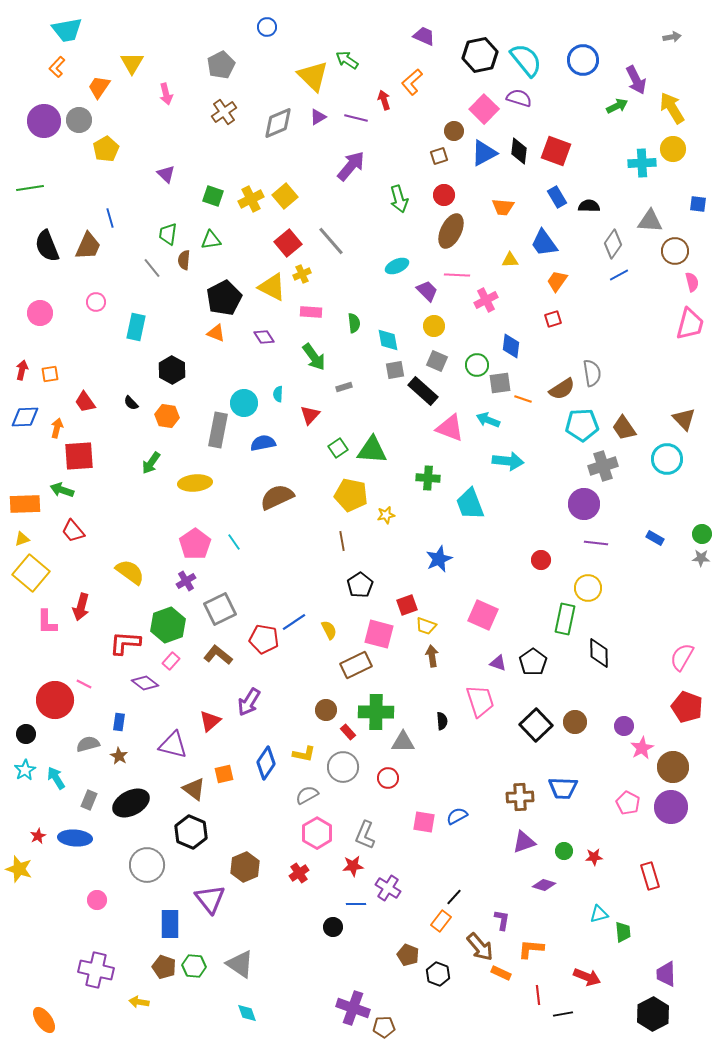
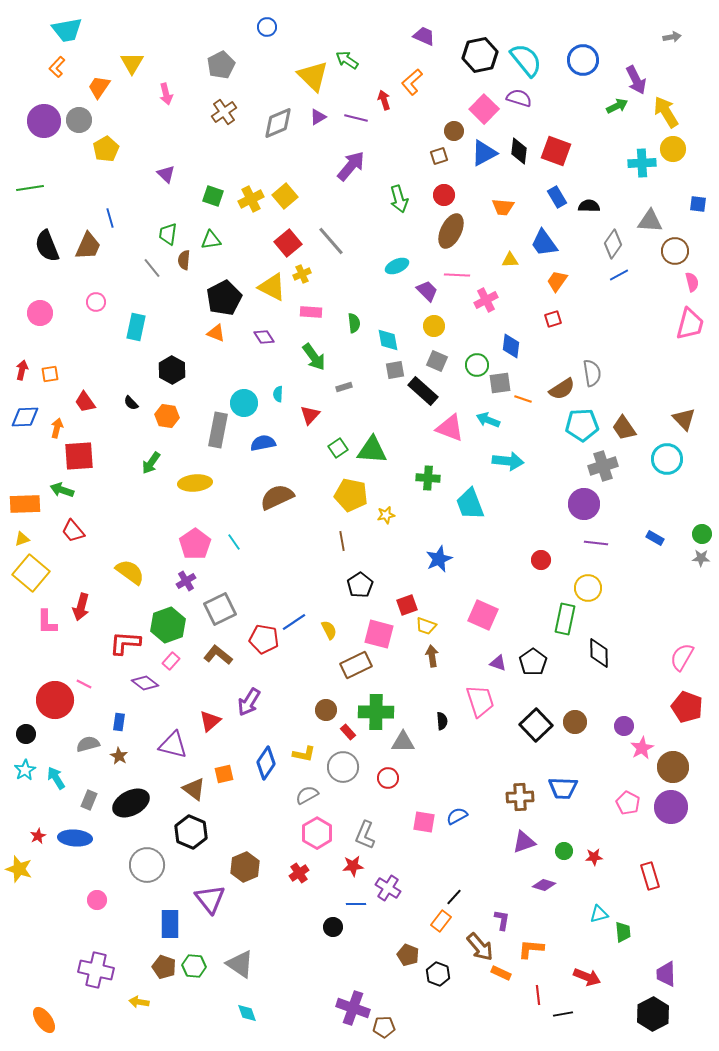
yellow arrow at (672, 108): moved 6 px left, 4 px down
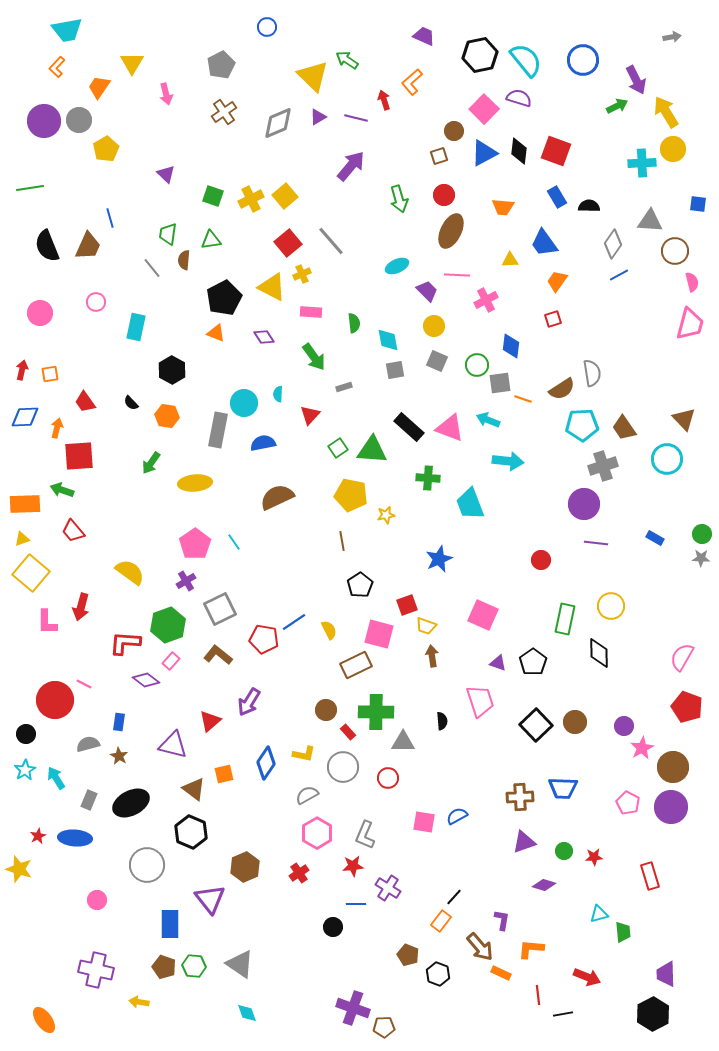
black rectangle at (423, 391): moved 14 px left, 36 px down
yellow circle at (588, 588): moved 23 px right, 18 px down
purple diamond at (145, 683): moved 1 px right, 3 px up
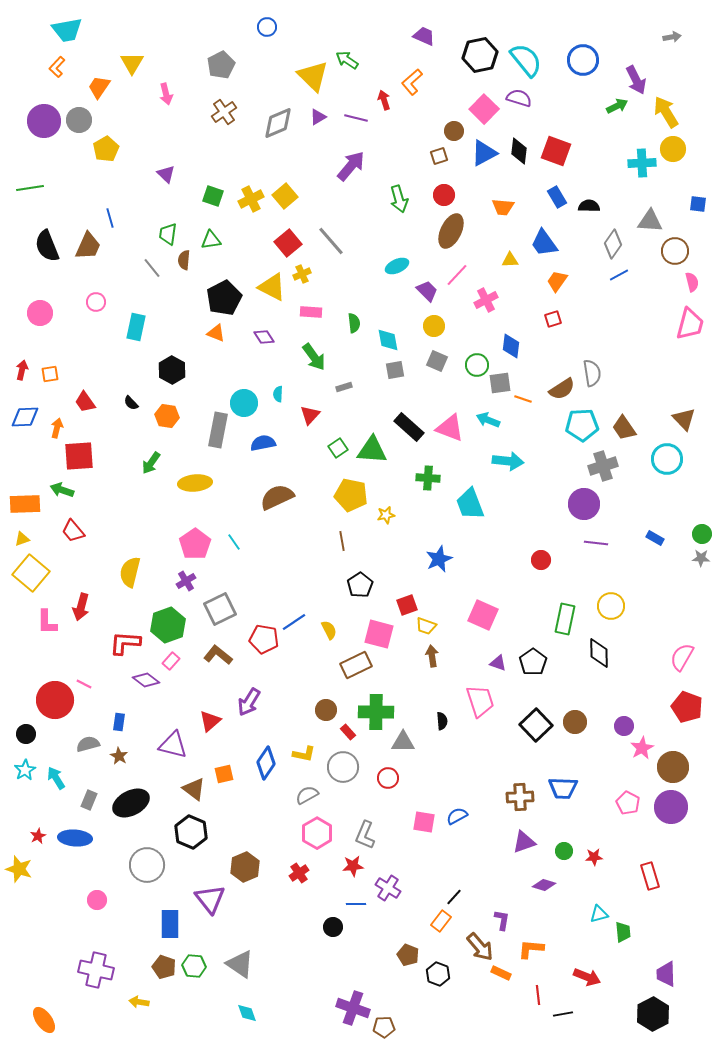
pink line at (457, 275): rotated 50 degrees counterclockwise
yellow semicircle at (130, 572): rotated 112 degrees counterclockwise
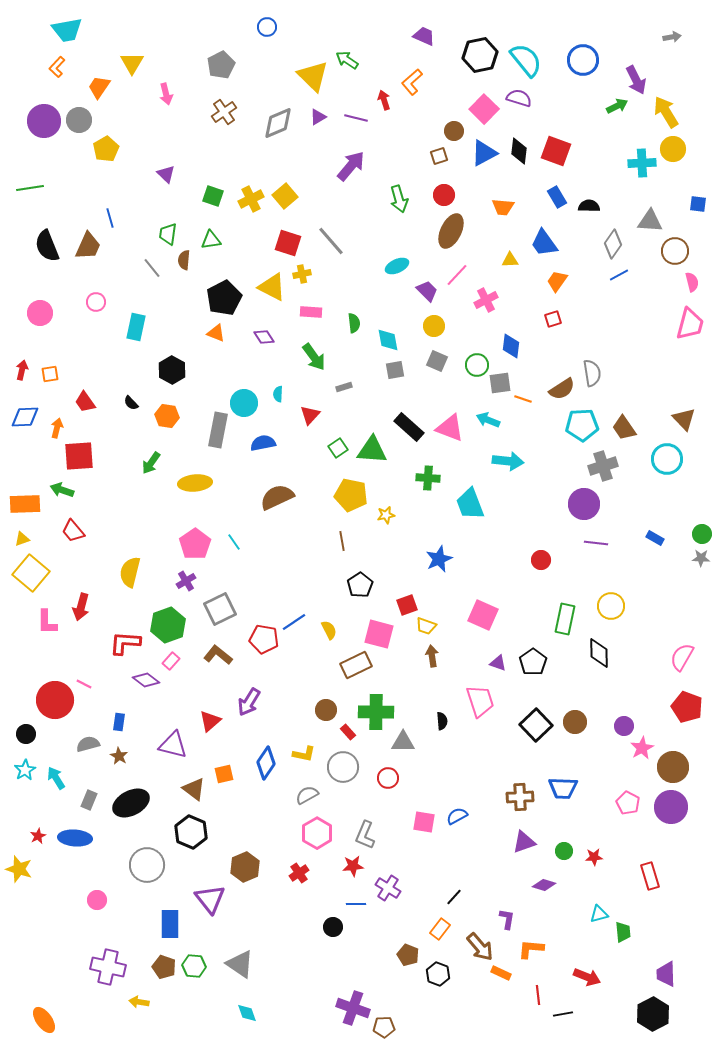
red square at (288, 243): rotated 32 degrees counterclockwise
yellow cross at (302, 274): rotated 12 degrees clockwise
purple L-shape at (502, 920): moved 5 px right, 1 px up
orange rectangle at (441, 921): moved 1 px left, 8 px down
purple cross at (96, 970): moved 12 px right, 3 px up
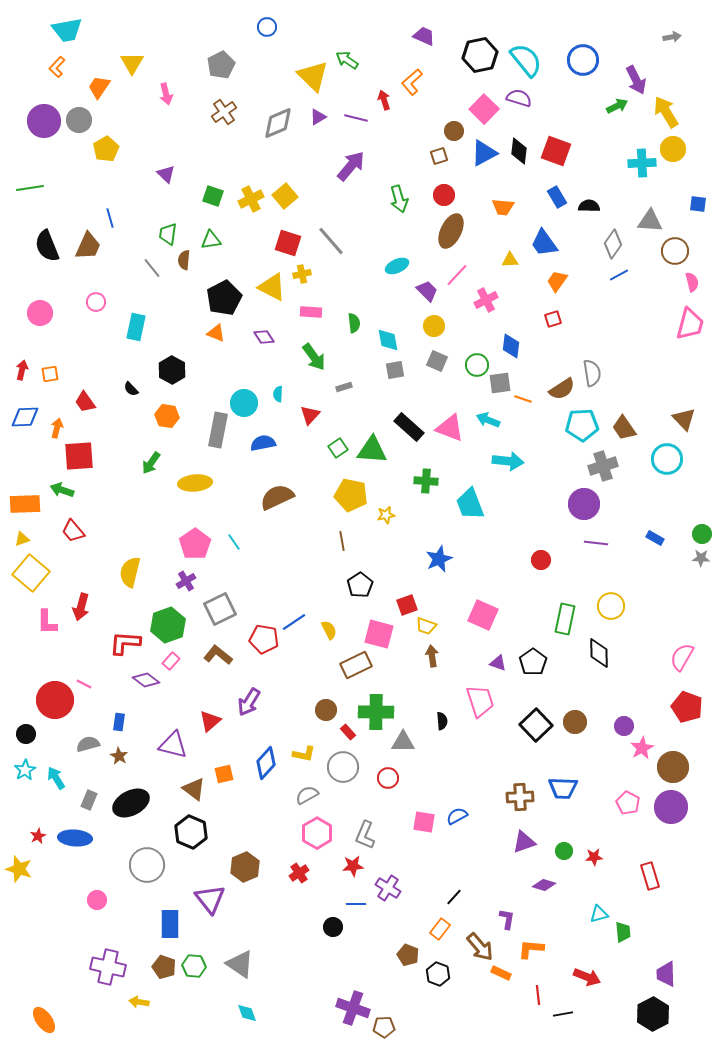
black semicircle at (131, 403): moved 14 px up
green cross at (428, 478): moved 2 px left, 3 px down
blue diamond at (266, 763): rotated 8 degrees clockwise
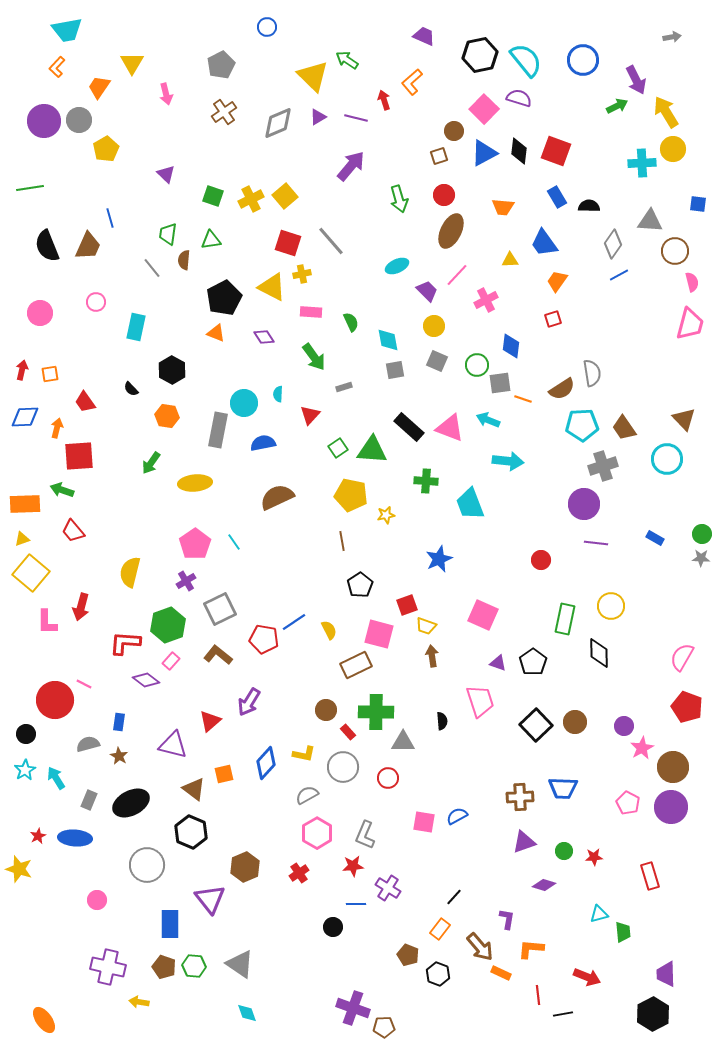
green semicircle at (354, 323): moved 3 px left, 1 px up; rotated 18 degrees counterclockwise
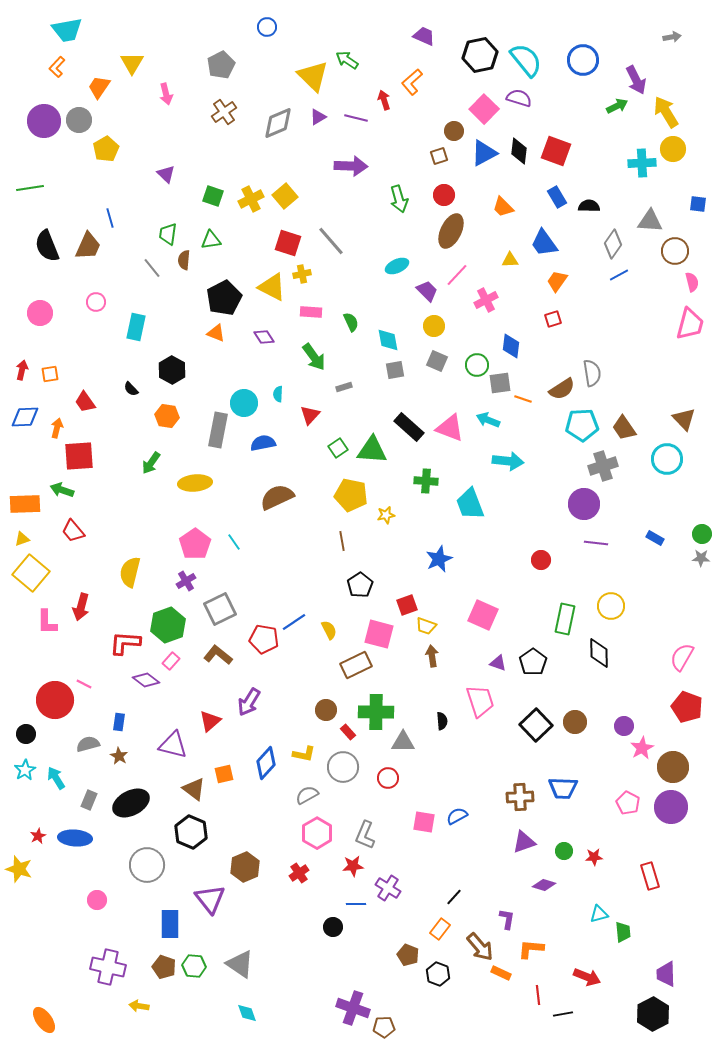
purple arrow at (351, 166): rotated 52 degrees clockwise
orange trapezoid at (503, 207): rotated 40 degrees clockwise
yellow arrow at (139, 1002): moved 4 px down
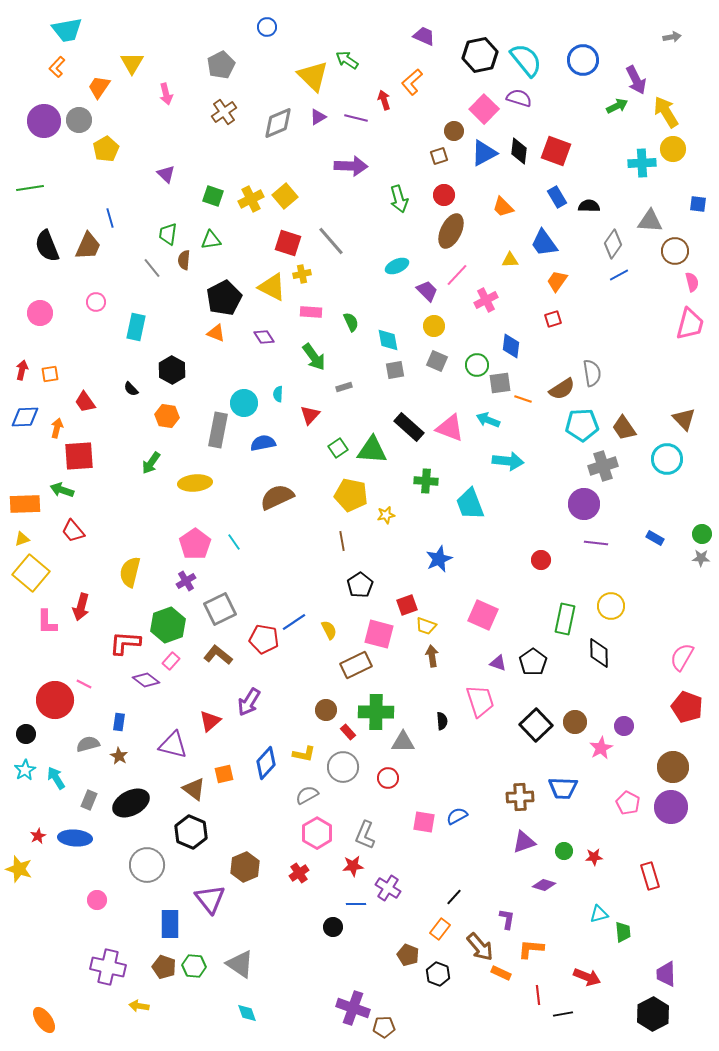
pink star at (642, 748): moved 41 px left
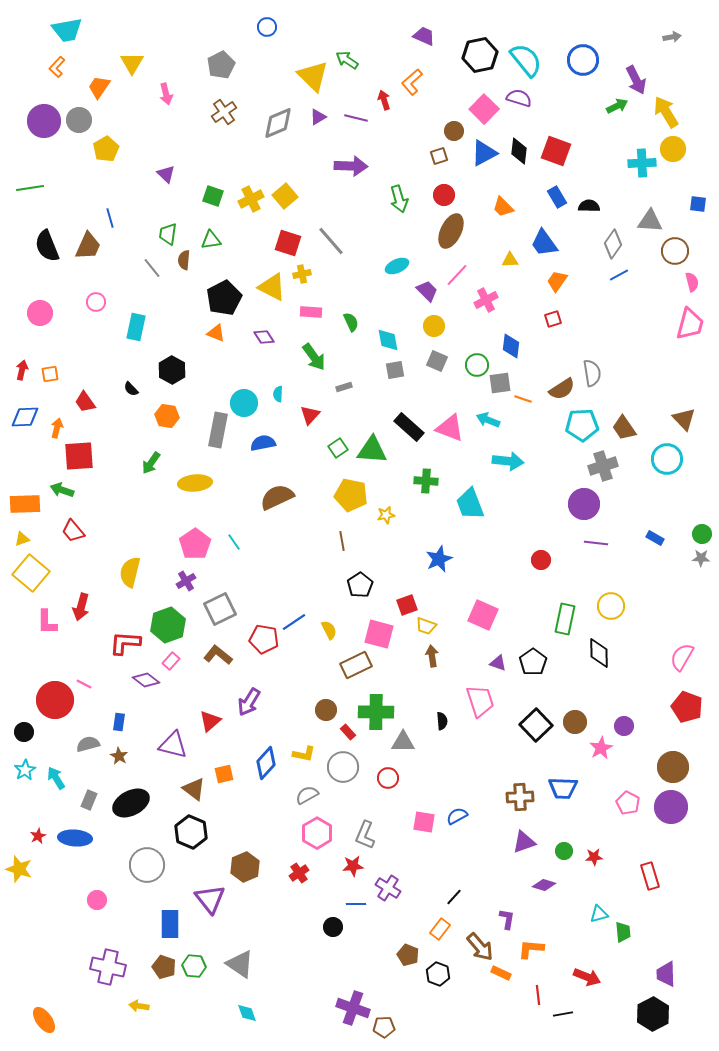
black circle at (26, 734): moved 2 px left, 2 px up
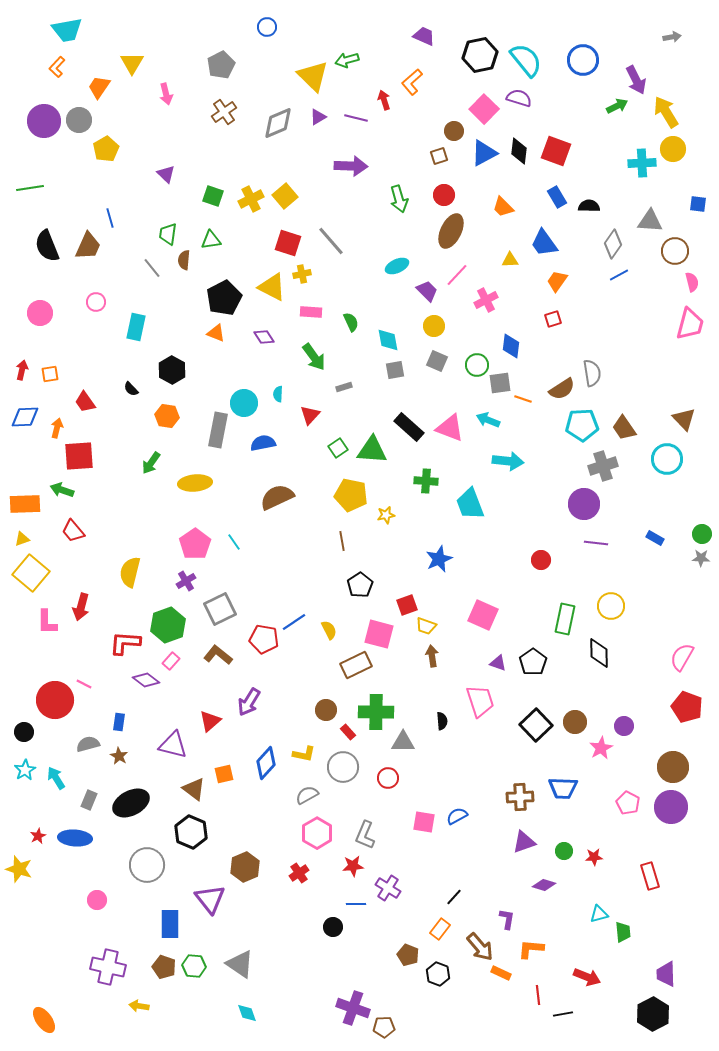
green arrow at (347, 60): rotated 50 degrees counterclockwise
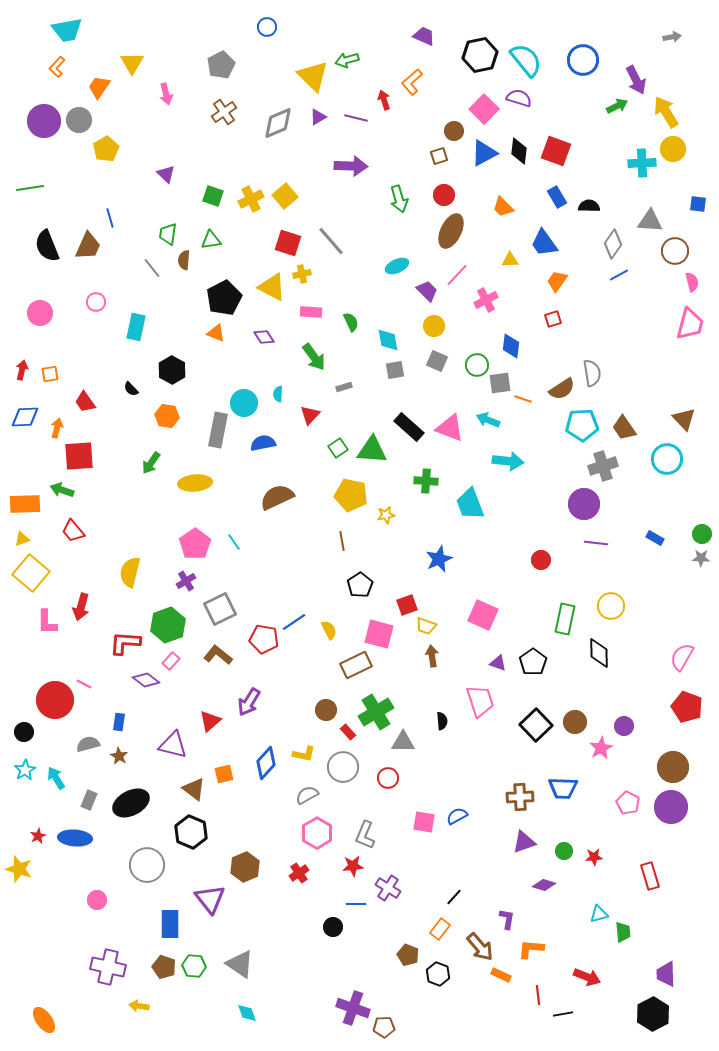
green cross at (376, 712): rotated 32 degrees counterclockwise
orange rectangle at (501, 973): moved 2 px down
